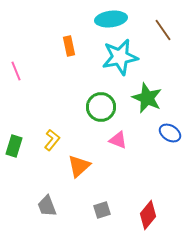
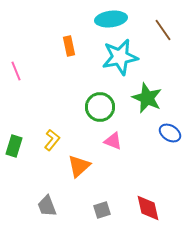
green circle: moved 1 px left
pink triangle: moved 5 px left, 1 px down
red diamond: moved 7 px up; rotated 52 degrees counterclockwise
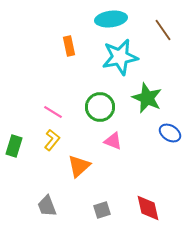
pink line: moved 37 px right, 41 px down; rotated 36 degrees counterclockwise
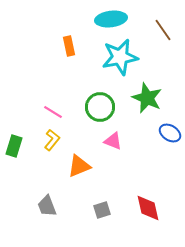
orange triangle: rotated 20 degrees clockwise
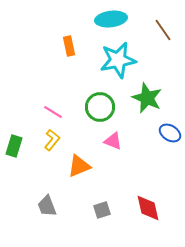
cyan star: moved 2 px left, 3 px down
